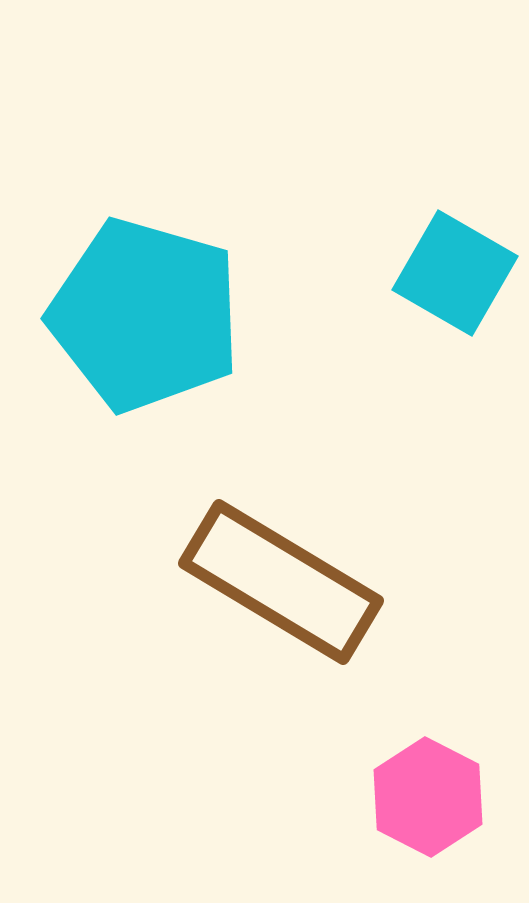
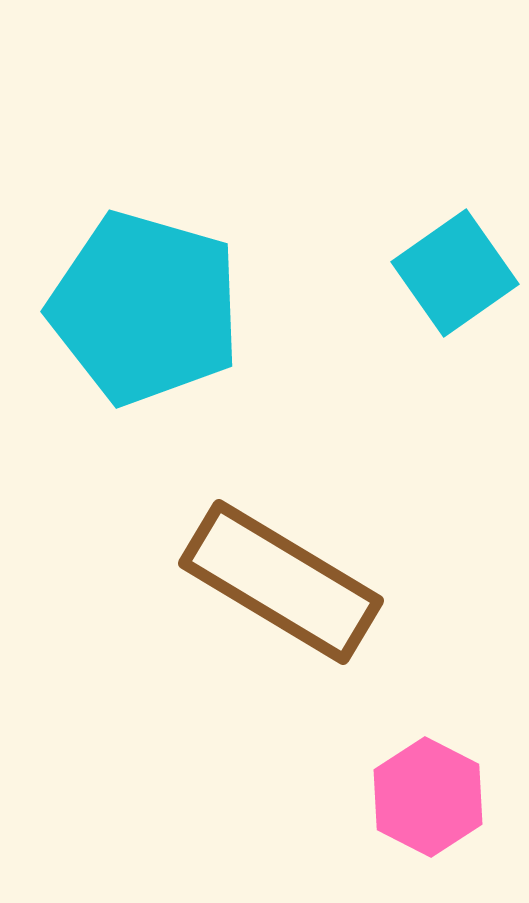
cyan square: rotated 25 degrees clockwise
cyan pentagon: moved 7 px up
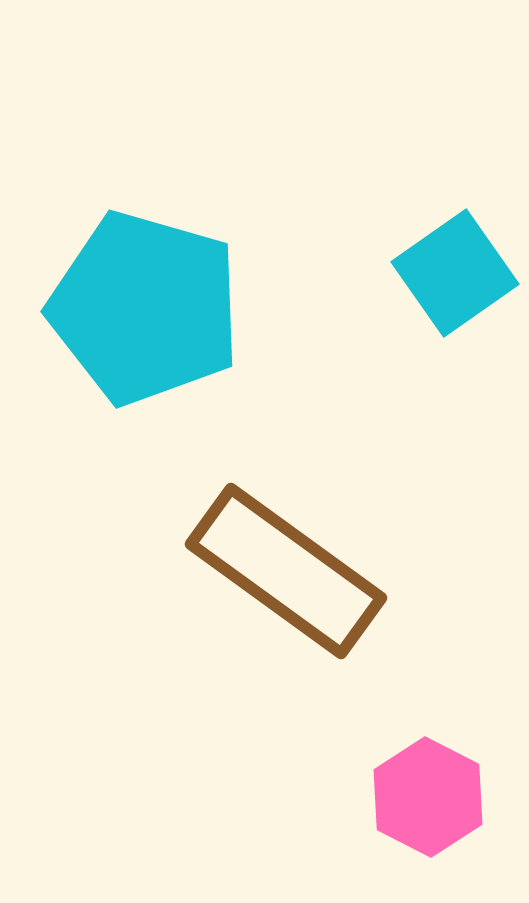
brown rectangle: moved 5 px right, 11 px up; rotated 5 degrees clockwise
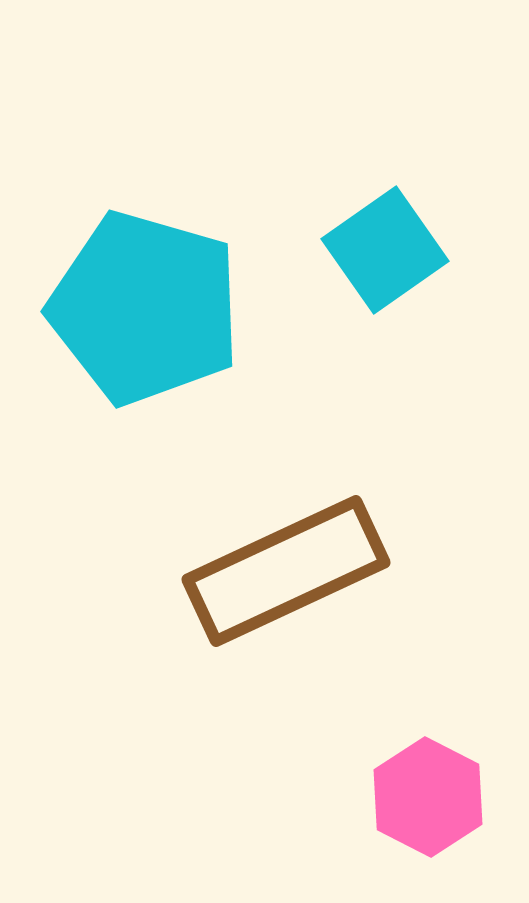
cyan square: moved 70 px left, 23 px up
brown rectangle: rotated 61 degrees counterclockwise
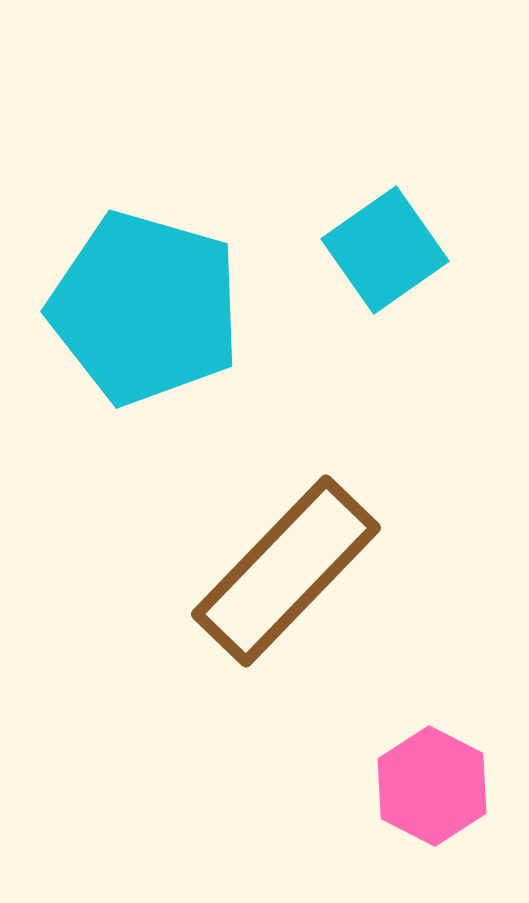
brown rectangle: rotated 21 degrees counterclockwise
pink hexagon: moved 4 px right, 11 px up
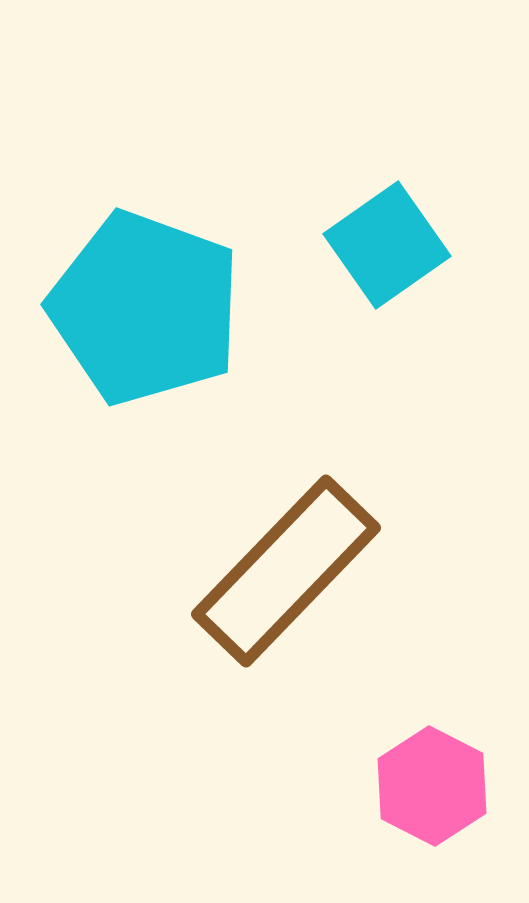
cyan square: moved 2 px right, 5 px up
cyan pentagon: rotated 4 degrees clockwise
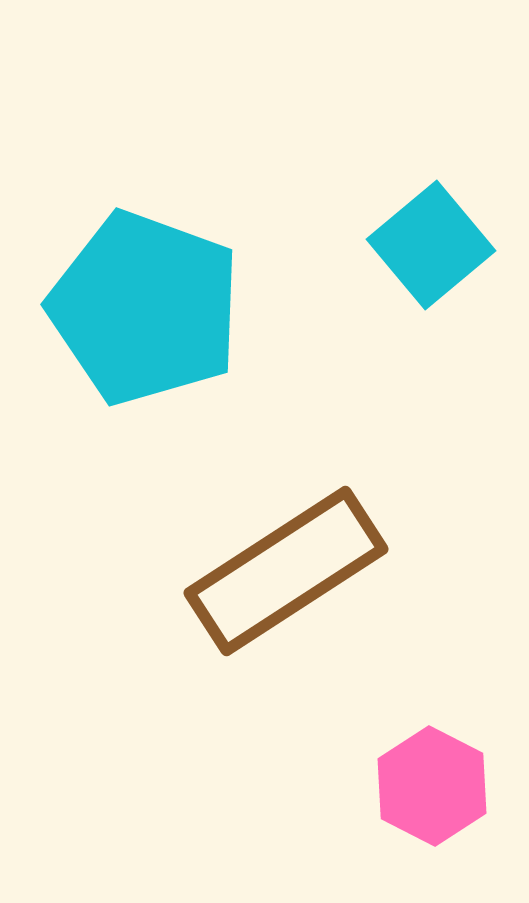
cyan square: moved 44 px right; rotated 5 degrees counterclockwise
brown rectangle: rotated 13 degrees clockwise
